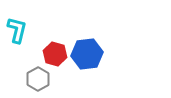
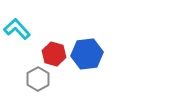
cyan L-shape: moved 1 px up; rotated 56 degrees counterclockwise
red hexagon: moved 1 px left
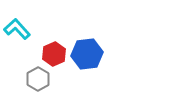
red hexagon: rotated 20 degrees clockwise
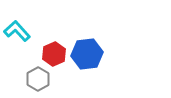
cyan L-shape: moved 2 px down
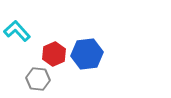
gray hexagon: rotated 25 degrees counterclockwise
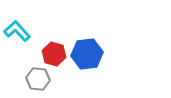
red hexagon: rotated 20 degrees counterclockwise
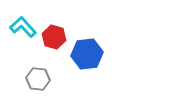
cyan L-shape: moved 6 px right, 4 px up
red hexagon: moved 17 px up
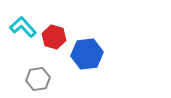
gray hexagon: rotated 15 degrees counterclockwise
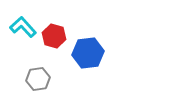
red hexagon: moved 1 px up
blue hexagon: moved 1 px right, 1 px up
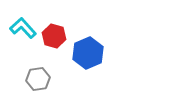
cyan L-shape: moved 1 px down
blue hexagon: rotated 16 degrees counterclockwise
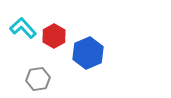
red hexagon: rotated 15 degrees clockwise
